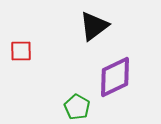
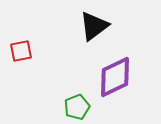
red square: rotated 10 degrees counterclockwise
green pentagon: rotated 20 degrees clockwise
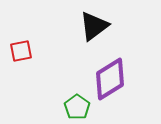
purple diamond: moved 5 px left, 2 px down; rotated 6 degrees counterclockwise
green pentagon: rotated 15 degrees counterclockwise
